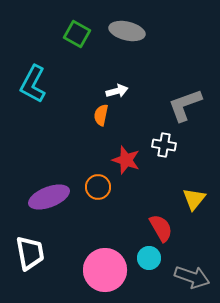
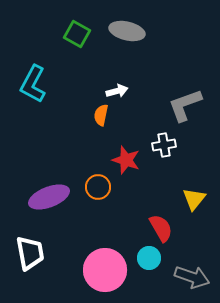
white cross: rotated 20 degrees counterclockwise
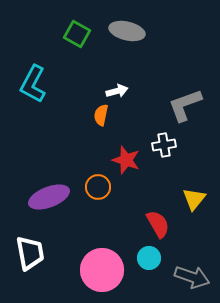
red semicircle: moved 3 px left, 4 px up
pink circle: moved 3 px left
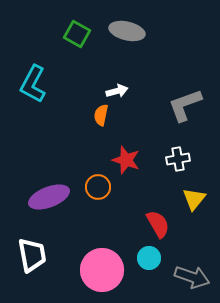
white cross: moved 14 px right, 14 px down
white trapezoid: moved 2 px right, 2 px down
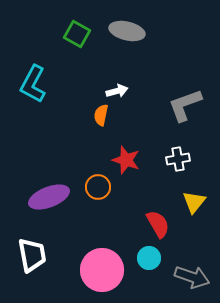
yellow triangle: moved 3 px down
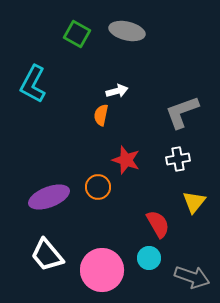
gray L-shape: moved 3 px left, 7 px down
white trapezoid: moved 15 px right; rotated 150 degrees clockwise
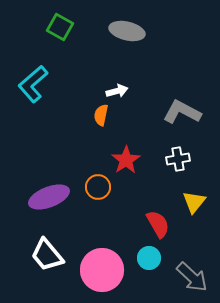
green square: moved 17 px left, 7 px up
cyan L-shape: rotated 21 degrees clockwise
gray L-shape: rotated 48 degrees clockwise
red star: rotated 20 degrees clockwise
gray arrow: rotated 24 degrees clockwise
